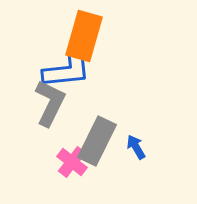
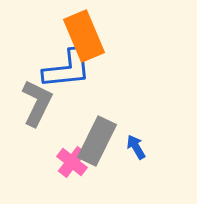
orange rectangle: rotated 39 degrees counterclockwise
gray L-shape: moved 13 px left
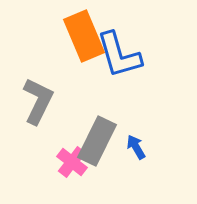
blue L-shape: moved 52 px right, 14 px up; rotated 80 degrees clockwise
gray L-shape: moved 1 px right, 2 px up
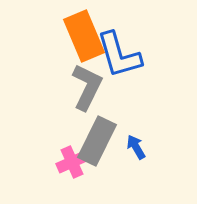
gray L-shape: moved 49 px right, 14 px up
pink cross: rotated 28 degrees clockwise
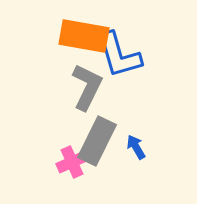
orange rectangle: rotated 57 degrees counterclockwise
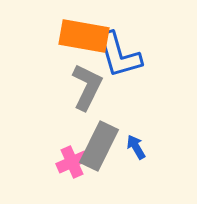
gray rectangle: moved 2 px right, 5 px down
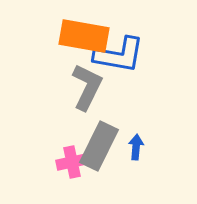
blue L-shape: rotated 64 degrees counterclockwise
blue arrow: rotated 35 degrees clockwise
pink cross: rotated 12 degrees clockwise
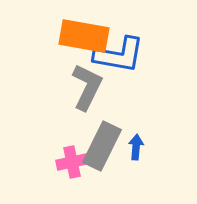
gray rectangle: moved 3 px right
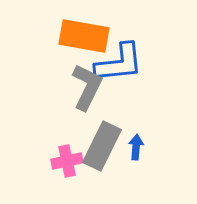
blue L-shape: moved 8 px down; rotated 16 degrees counterclockwise
pink cross: moved 5 px left, 1 px up
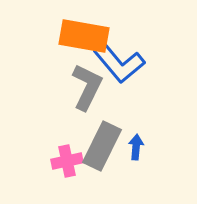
blue L-shape: rotated 56 degrees clockwise
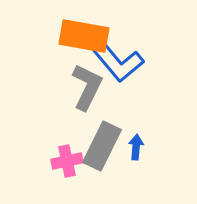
blue L-shape: moved 1 px left, 1 px up
